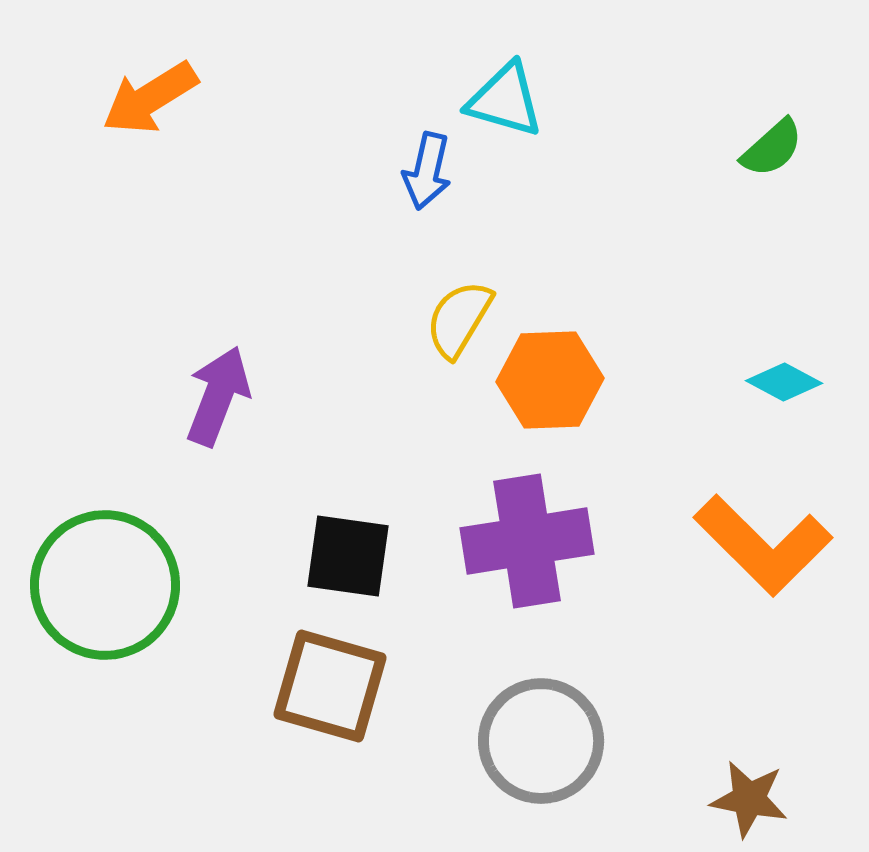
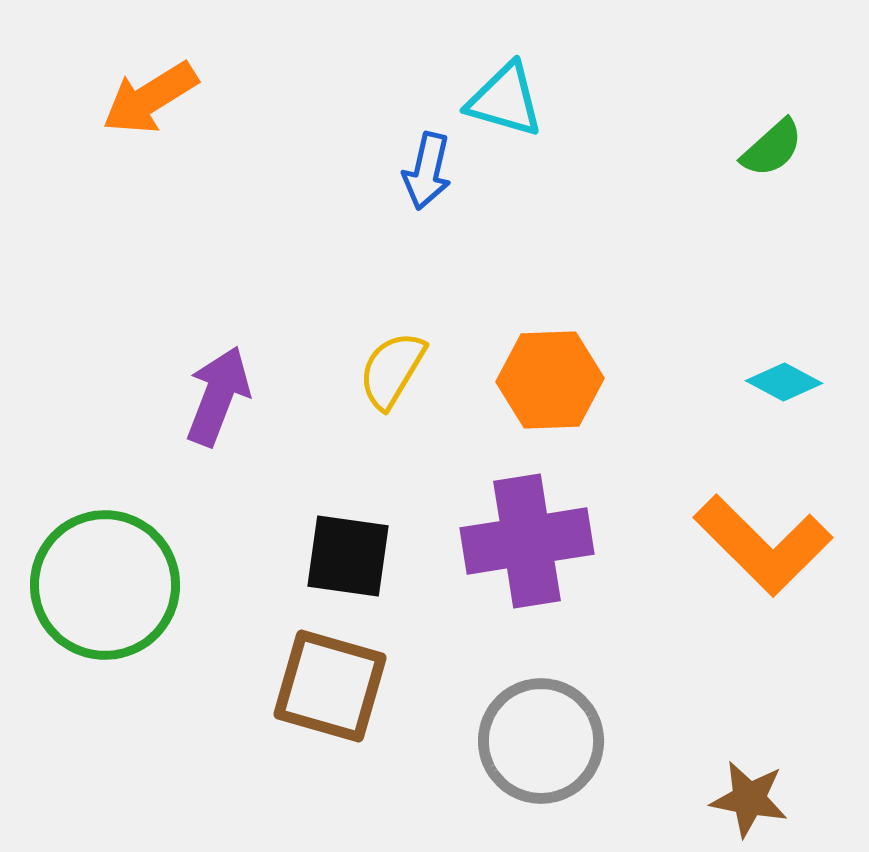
yellow semicircle: moved 67 px left, 51 px down
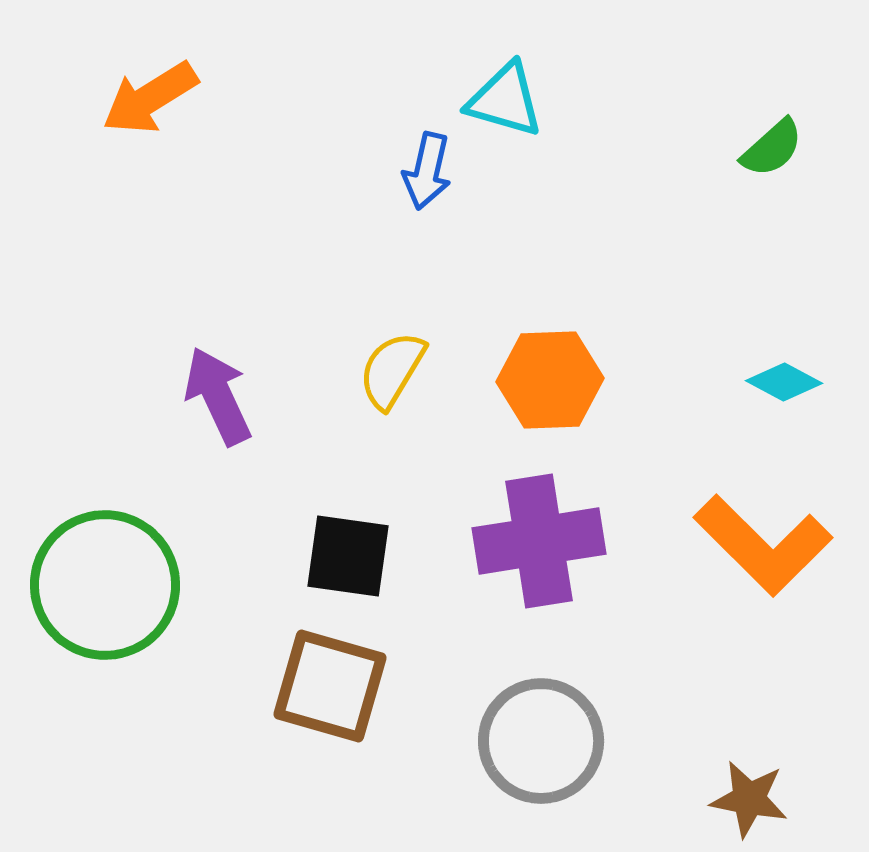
purple arrow: rotated 46 degrees counterclockwise
purple cross: moved 12 px right
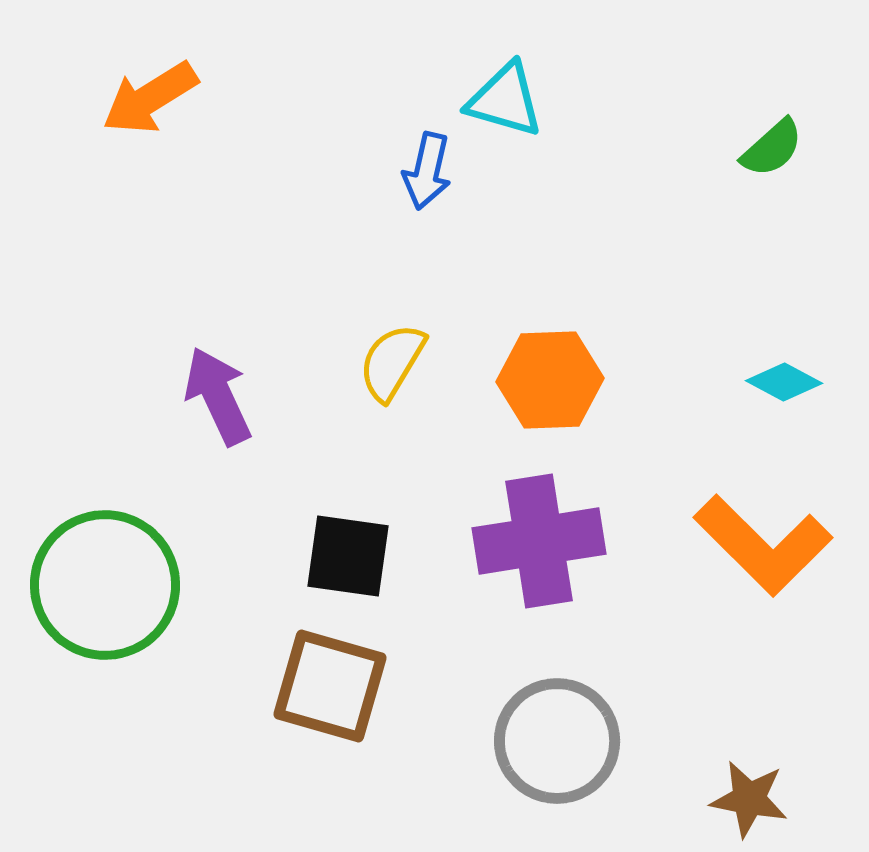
yellow semicircle: moved 8 px up
gray circle: moved 16 px right
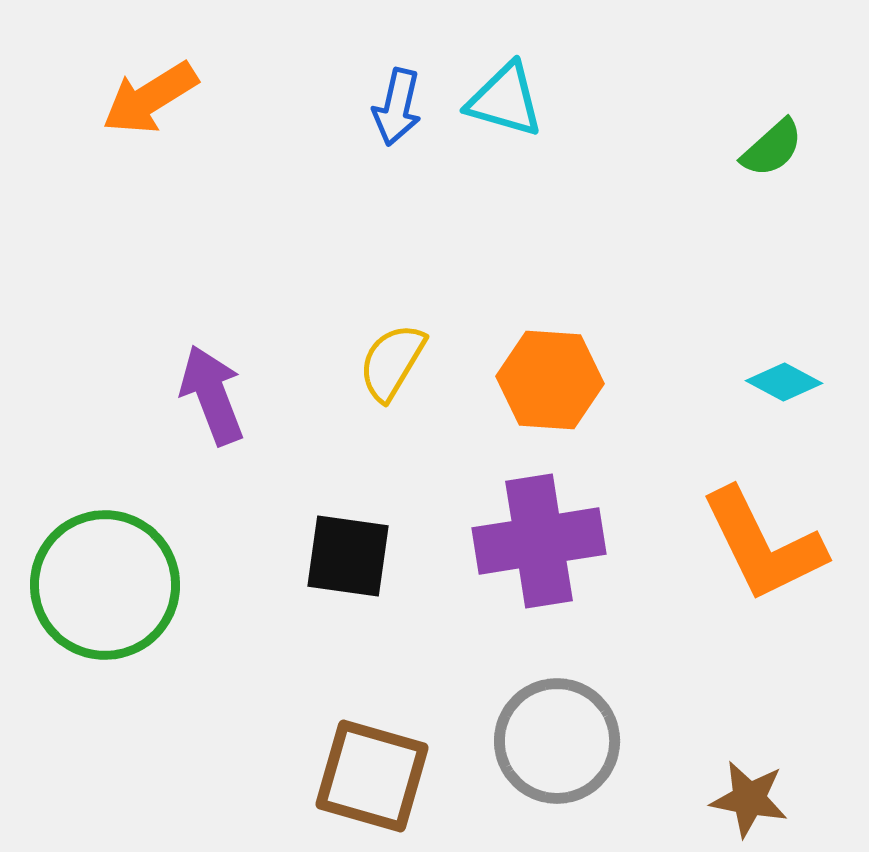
blue arrow: moved 30 px left, 64 px up
orange hexagon: rotated 6 degrees clockwise
purple arrow: moved 6 px left, 1 px up; rotated 4 degrees clockwise
orange L-shape: rotated 19 degrees clockwise
brown square: moved 42 px right, 90 px down
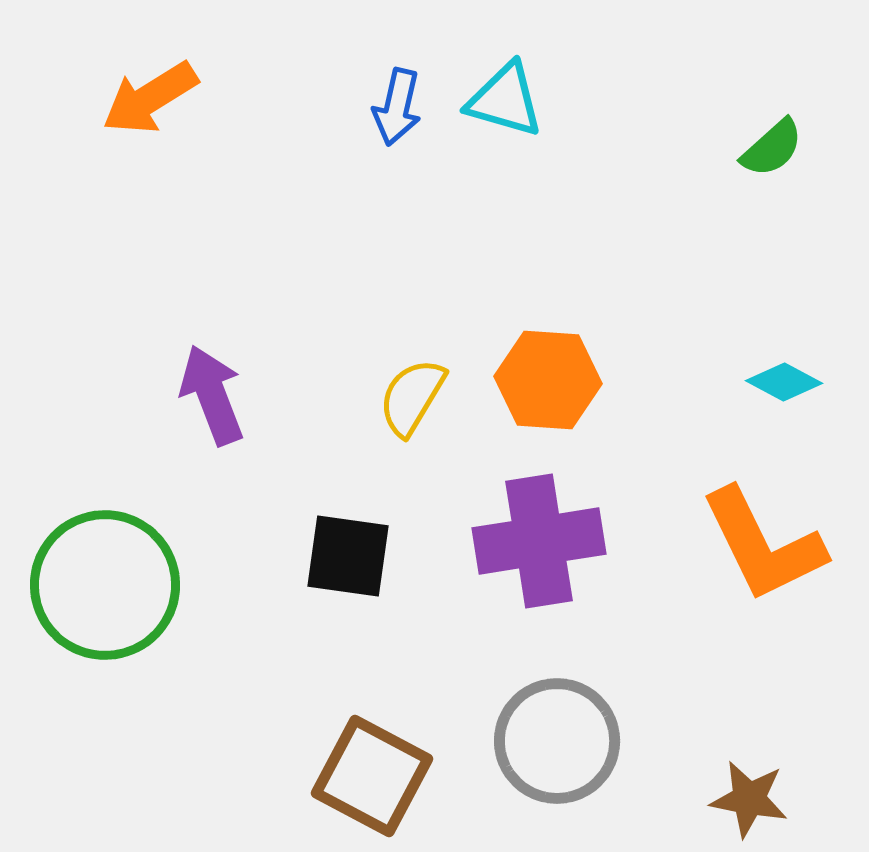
yellow semicircle: moved 20 px right, 35 px down
orange hexagon: moved 2 px left
brown square: rotated 12 degrees clockwise
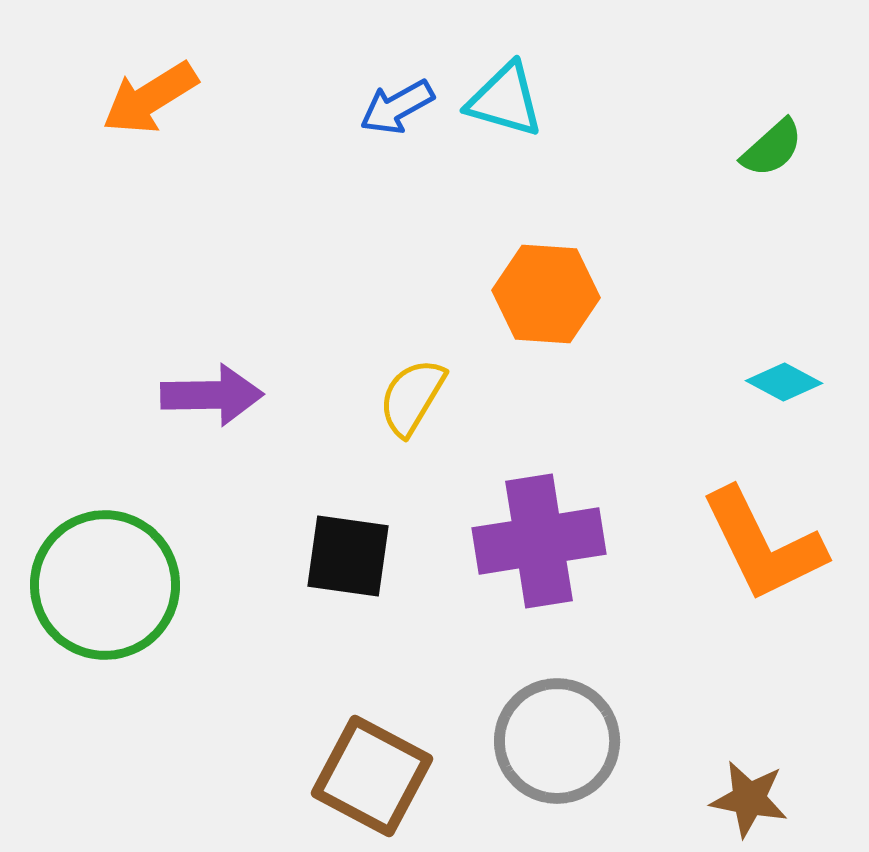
blue arrow: rotated 48 degrees clockwise
orange hexagon: moved 2 px left, 86 px up
purple arrow: rotated 110 degrees clockwise
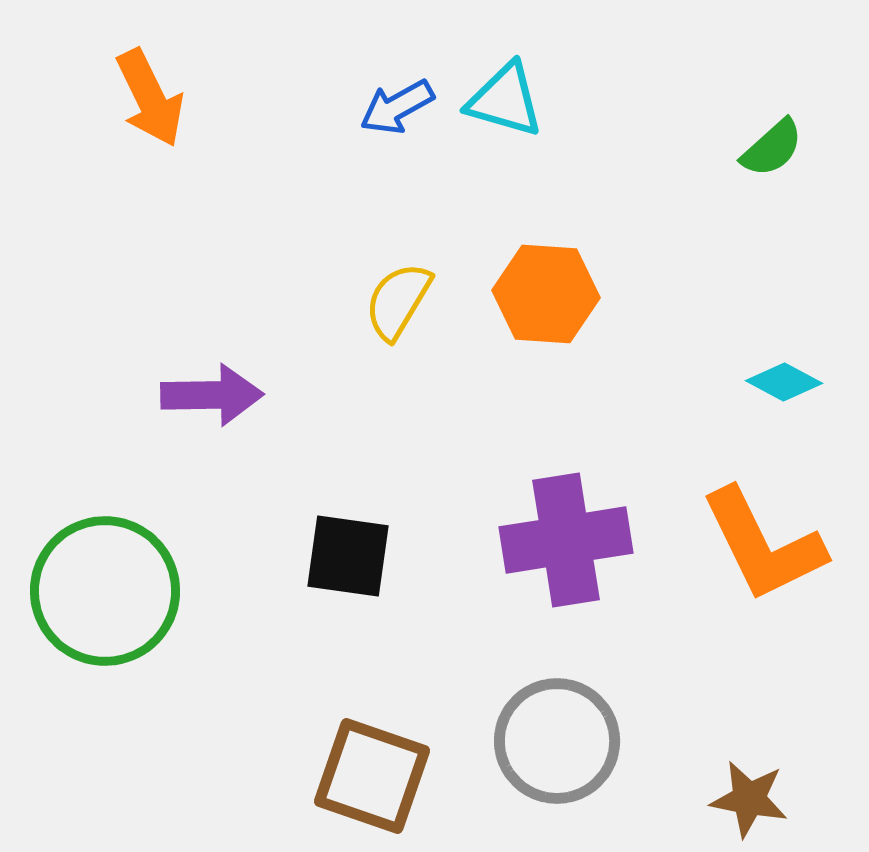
orange arrow: rotated 84 degrees counterclockwise
yellow semicircle: moved 14 px left, 96 px up
purple cross: moved 27 px right, 1 px up
green circle: moved 6 px down
brown square: rotated 9 degrees counterclockwise
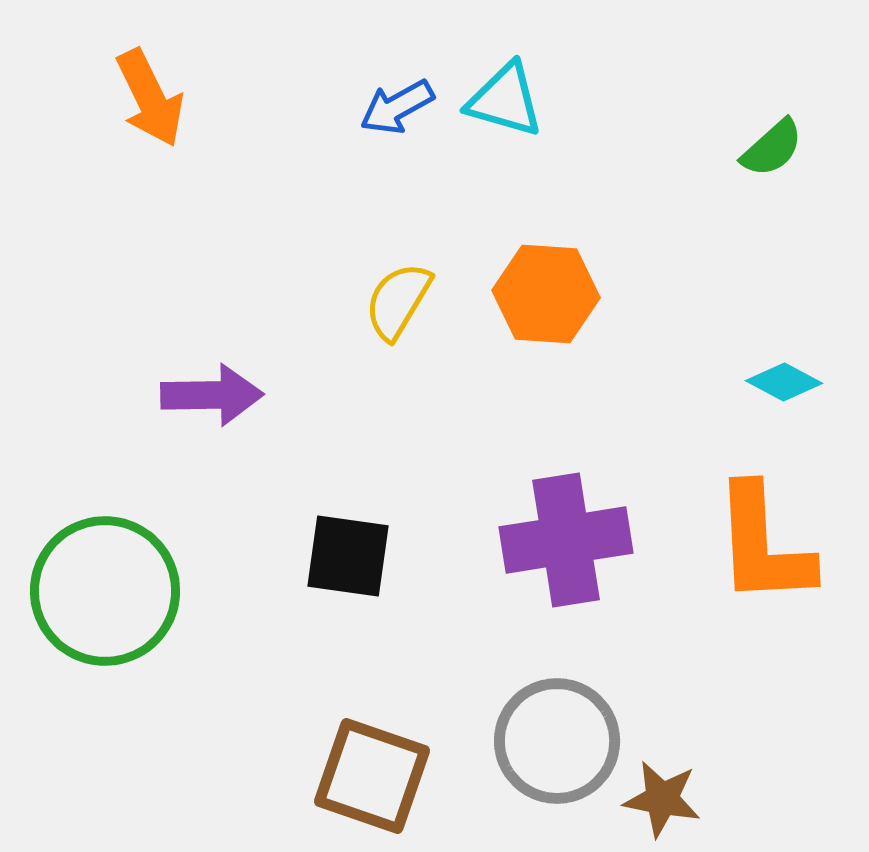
orange L-shape: rotated 23 degrees clockwise
brown star: moved 87 px left
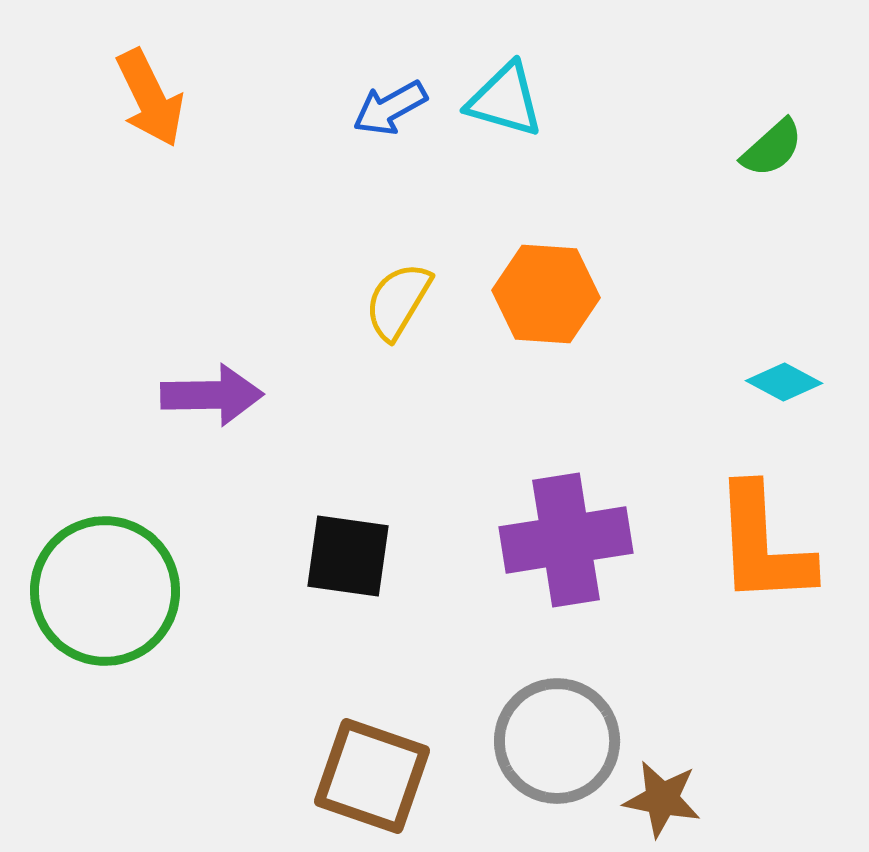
blue arrow: moved 7 px left, 1 px down
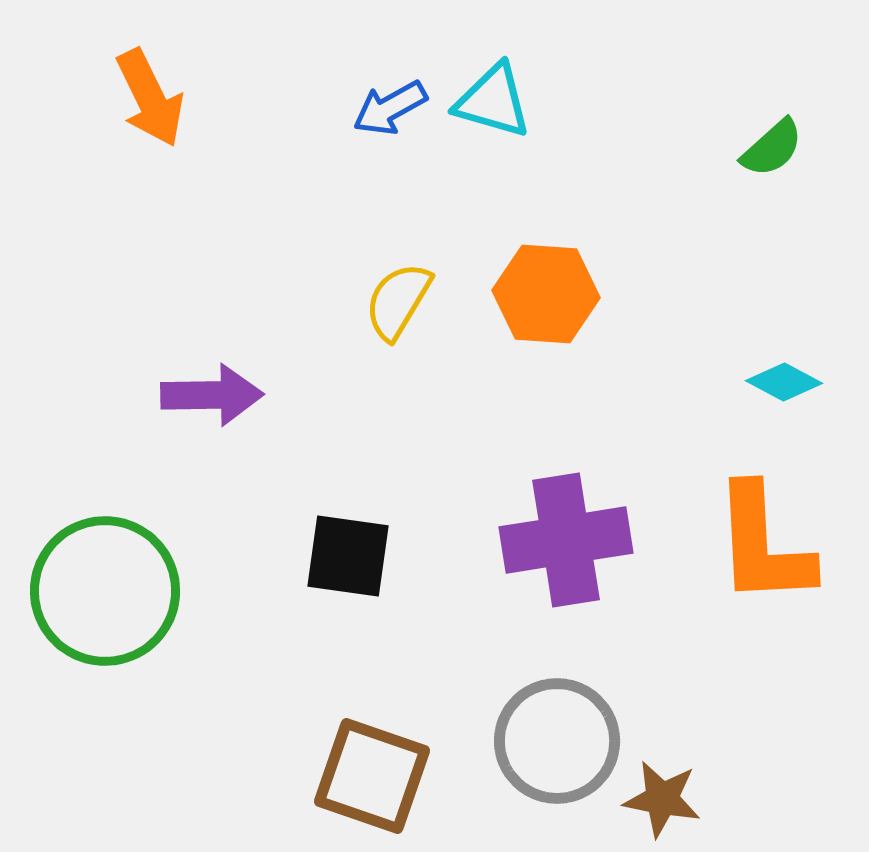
cyan triangle: moved 12 px left, 1 px down
